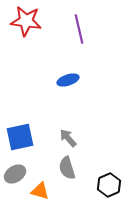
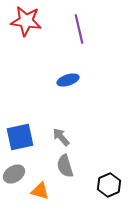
gray arrow: moved 7 px left, 1 px up
gray semicircle: moved 2 px left, 2 px up
gray ellipse: moved 1 px left
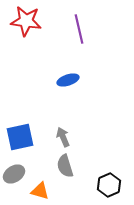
gray arrow: moved 2 px right; rotated 18 degrees clockwise
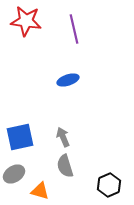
purple line: moved 5 px left
